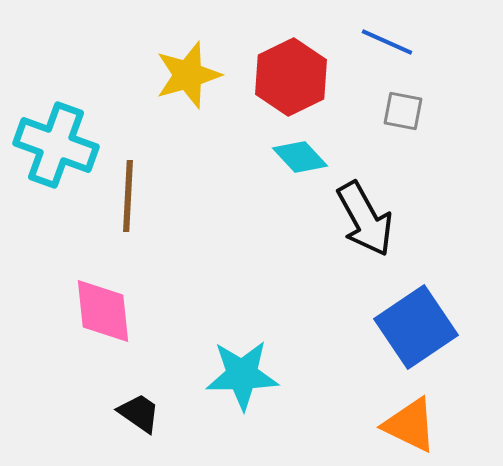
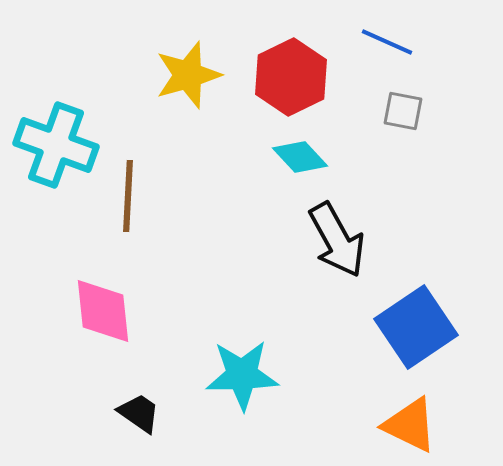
black arrow: moved 28 px left, 21 px down
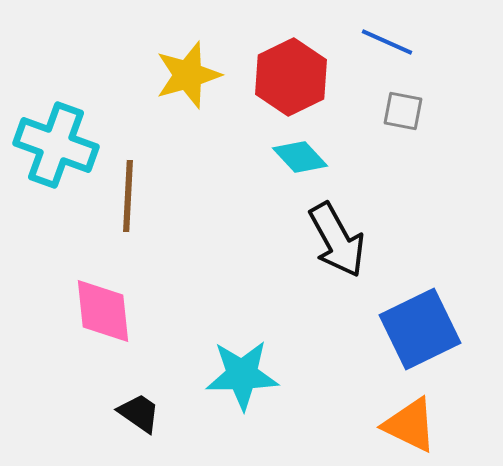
blue square: moved 4 px right, 2 px down; rotated 8 degrees clockwise
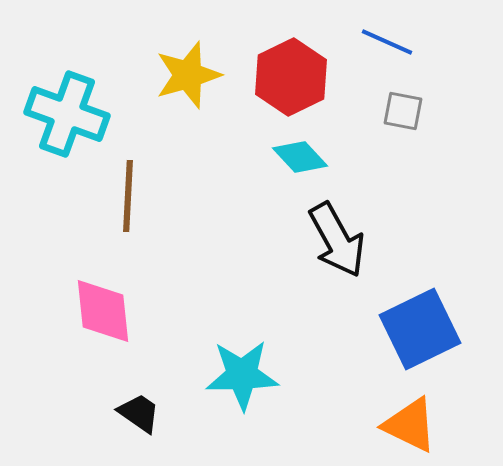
cyan cross: moved 11 px right, 31 px up
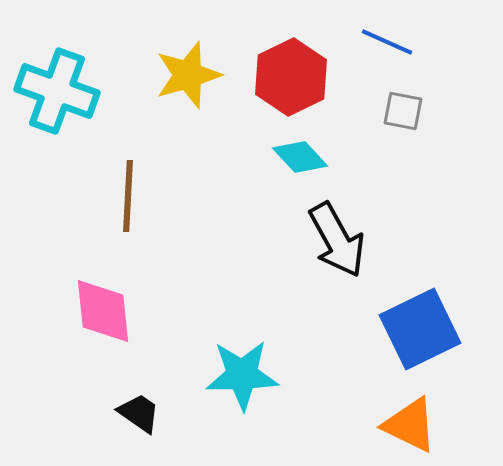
cyan cross: moved 10 px left, 23 px up
